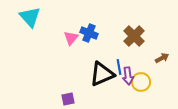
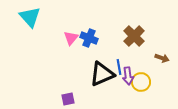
blue cross: moved 5 px down
brown arrow: rotated 48 degrees clockwise
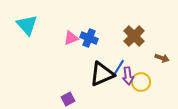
cyan triangle: moved 3 px left, 8 px down
pink triangle: rotated 28 degrees clockwise
blue line: rotated 42 degrees clockwise
purple square: rotated 16 degrees counterclockwise
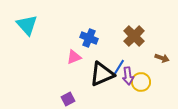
pink triangle: moved 3 px right, 19 px down
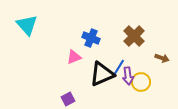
blue cross: moved 2 px right
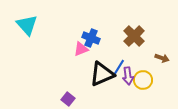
pink triangle: moved 7 px right, 8 px up
yellow circle: moved 2 px right, 2 px up
purple square: rotated 24 degrees counterclockwise
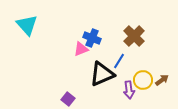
blue cross: moved 1 px right
brown arrow: moved 22 px down; rotated 56 degrees counterclockwise
blue line: moved 6 px up
purple arrow: moved 1 px right, 14 px down
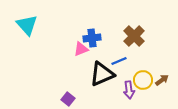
blue cross: rotated 30 degrees counterclockwise
blue line: rotated 35 degrees clockwise
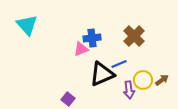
blue line: moved 3 px down
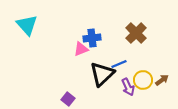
brown cross: moved 2 px right, 3 px up
black triangle: rotated 20 degrees counterclockwise
purple arrow: moved 1 px left, 3 px up; rotated 18 degrees counterclockwise
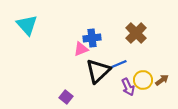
black triangle: moved 4 px left, 3 px up
purple square: moved 2 px left, 2 px up
